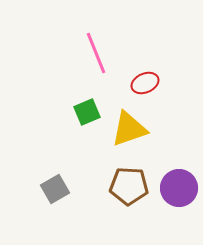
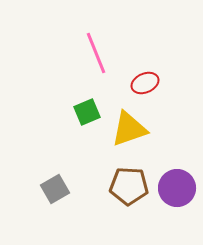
purple circle: moved 2 px left
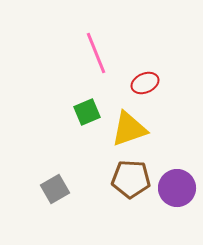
brown pentagon: moved 2 px right, 7 px up
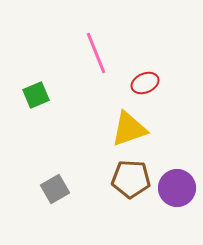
green square: moved 51 px left, 17 px up
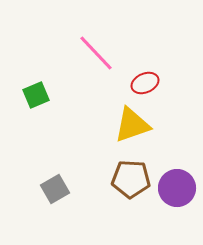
pink line: rotated 21 degrees counterclockwise
yellow triangle: moved 3 px right, 4 px up
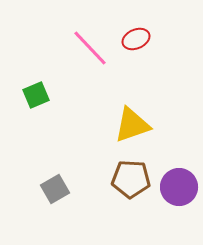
pink line: moved 6 px left, 5 px up
red ellipse: moved 9 px left, 44 px up
purple circle: moved 2 px right, 1 px up
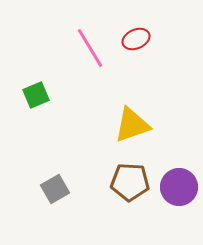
pink line: rotated 12 degrees clockwise
brown pentagon: moved 1 px left, 3 px down
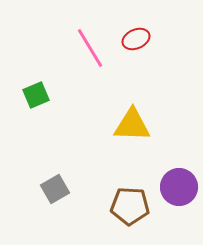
yellow triangle: rotated 21 degrees clockwise
brown pentagon: moved 24 px down
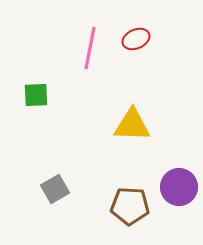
pink line: rotated 42 degrees clockwise
green square: rotated 20 degrees clockwise
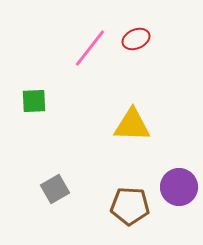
pink line: rotated 27 degrees clockwise
green square: moved 2 px left, 6 px down
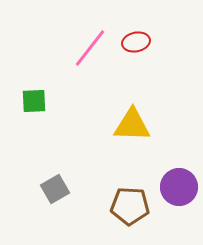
red ellipse: moved 3 px down; rotated 12 degrees clockwise
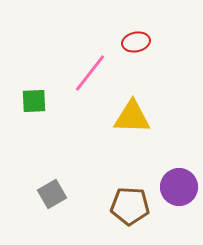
pink line: moved 25 px down
yellow triangle: moved 8 px up
gray square: moved 3 px left, 5 px down
